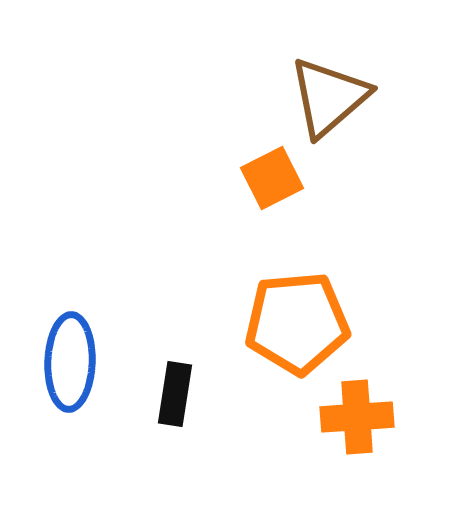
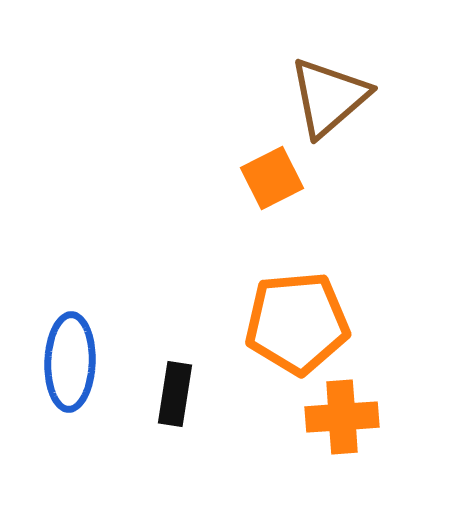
orange cross: moved 15 px left
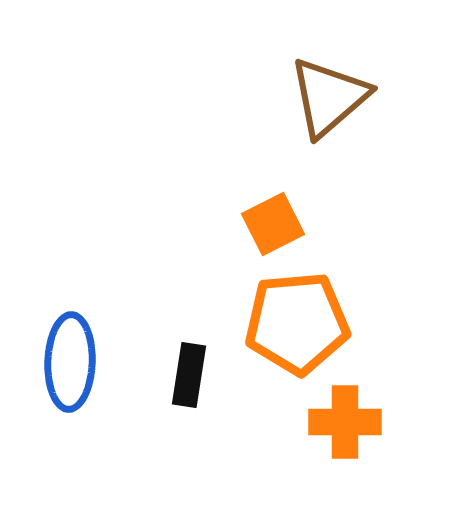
orange square: moved 1 px right, 46 px down
black rectangle: moved 14 px right, 19 px up
orange cross: moved 3 px right, 5 px down; rotated 4 degrees clockwise
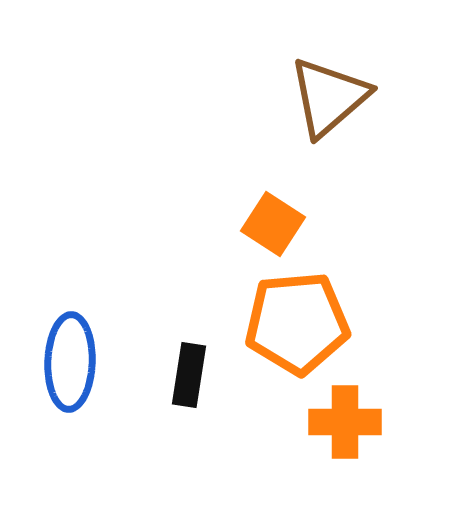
orange square: rotated 30 degrees counterclockwise
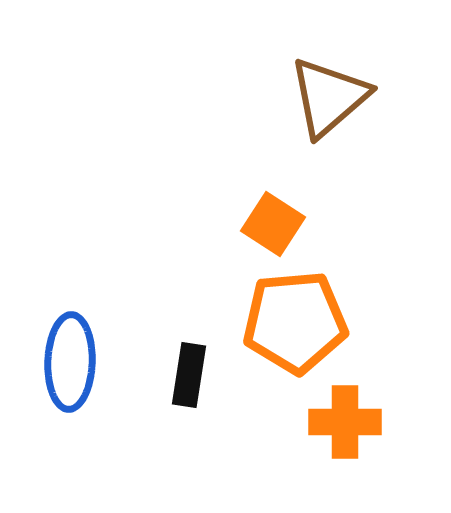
orange pentagon: moved 2 px left, 1 px up
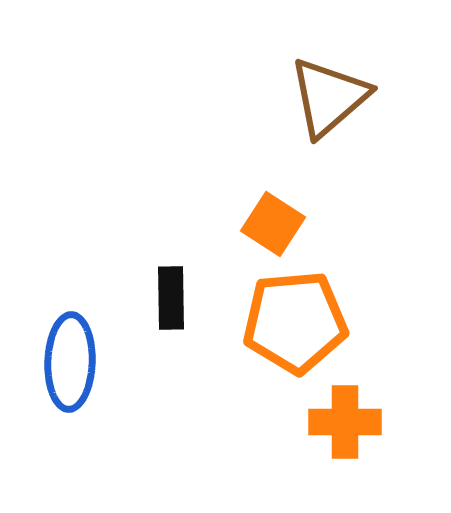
black rectangle: moved 18 px left, 77 px up; rotated 10 degrees counterclockwise
